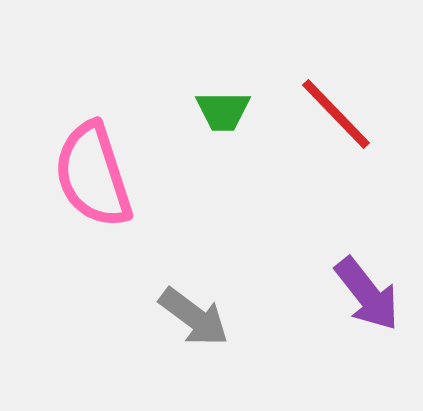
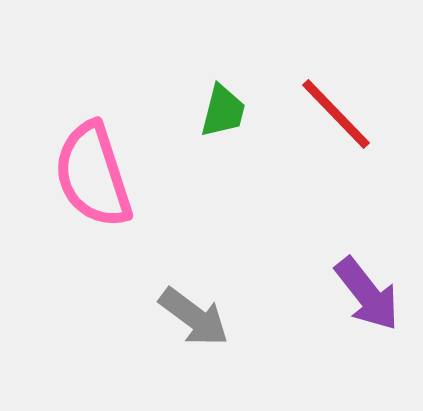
green trapezoid: rotated 76 degrees counterclockwise
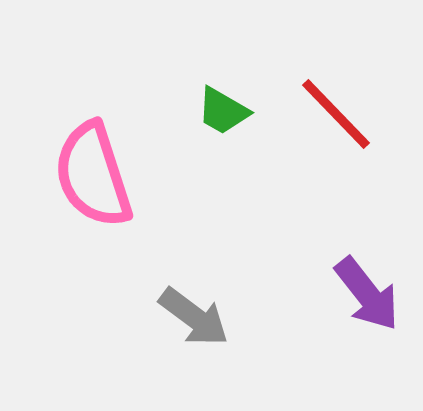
green trapezoid: rotated 106 degrees clockwise
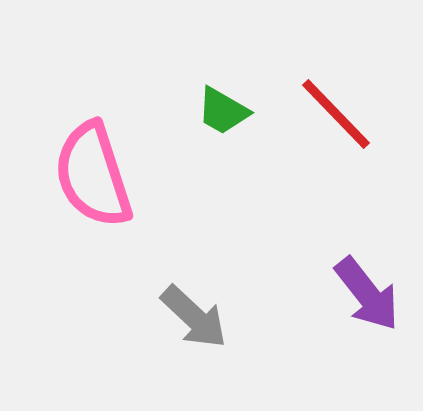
gray arrow: rotated 6 degrees clockwise
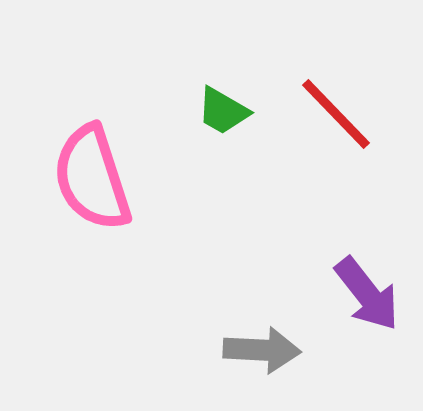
pink semicircle: moved 1 px left, 3 px down
gray arrow: moved 68 px right, 33 px down; rotated 40 degrees counterclockwise
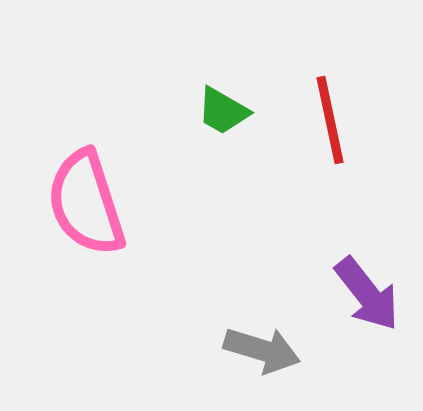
red line: moved 6 px left, 6 px down; rotated 32 degrees clockwise
pink semicircle: moved 6 px left, 25 px down
gray arrow: rotated 14 degrees clockwise
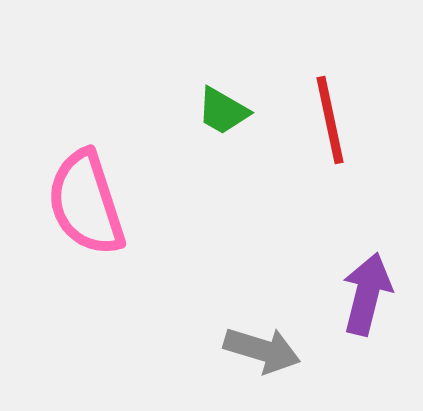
purple arrow: rotated 128 degrees counterclockwise
